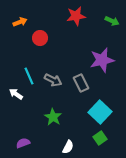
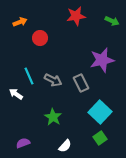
white semicircle: moved 3 px left, 1 px up; rotated 16 degrees clockwise
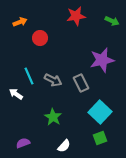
green square: rotated 16 degrees clockwise
white semicircle: moved 1 px left
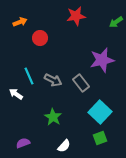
green arrow: moved 4 px right, 1 px down; rotated 120 degrees clockwise
gray rectangle: rotated 12 degrees counterclockwise
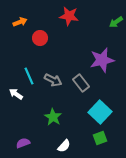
red star: moved 7 px left; rotated 18 degrees clockwise
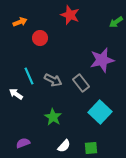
red star: moved 1 px right, 1 px up; rotated 12 degrees clockwise
green square: moved 9 px left, 10 px down; rotated 16 degrees clockwise
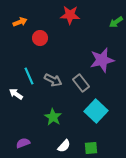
red star: rotated 18 degrees counterclockwise
cyan square: moved 4 px left, 1 px up
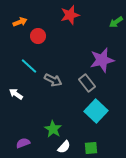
red star: rotated 18 degrees counterclockwise
red circle: moved 2 px left, 2 px up
cyan line: moved 10 px up; rotated 24 degrees counterclockwise
gray rectangle: moved 6 px right
green star: moved 12 px down
white semicircle: moved 1 px down
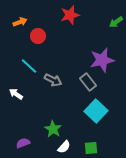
gray rectangle: moved 1 px right, 1 px up
